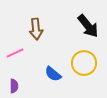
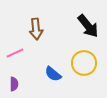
purple semicircle: moved 2 px up
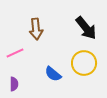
black arrow: moved 2 px left, 2 px down
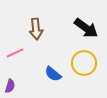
black arrow: rotated 15 degrees counterclockwise
purple semicircle: moved 4 px left, 2 px down; rotated 16 degrees clockwise
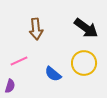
pink line: moved 4 px right, 8 px down
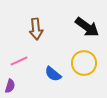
black arrow: moved 1 px right, 1 px up
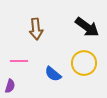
pink line: rotated 24 degrees clockwise
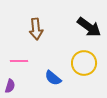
black arrow: moved 2 px right
blue semicircle: moved 4 px down
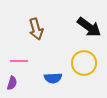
brown arrow: rotated 10 degrees counterclockwise
blue semicircle: rotated 42 degrees counterclockwise
purple semicircle: moved 2 px right, 3 px up
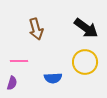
black arrow: moved 3 px left, 1 px down
yellow circle: moved 1 px right, 1 px up
